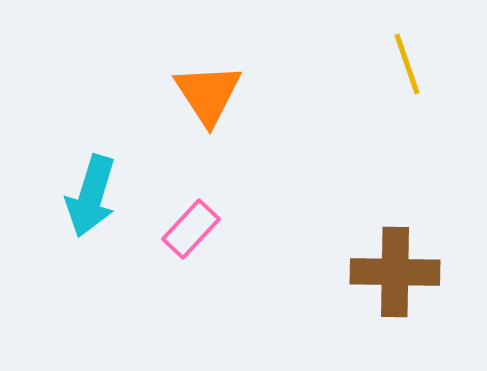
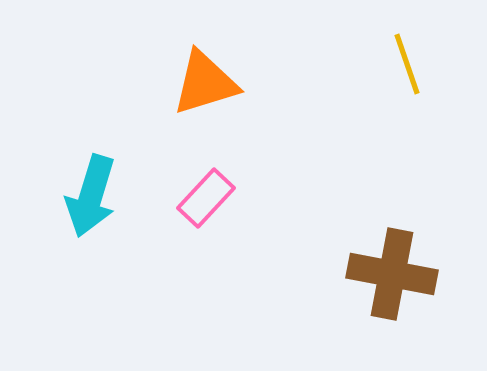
orange triangle: moved 3 px left, 11 px up; rotated 46 degrees clockwise
pink rectangle: moved 15 px right, 31 px up
brown cross: moved 3 px left, 2 px down; rotated 10 degrees clockwise
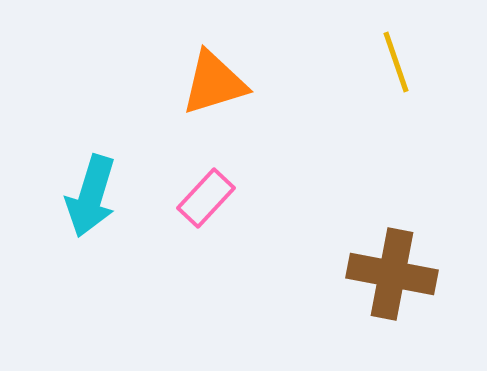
yellow line: moved 11 px left, 2 px up
orange triangle: moved 9 px right
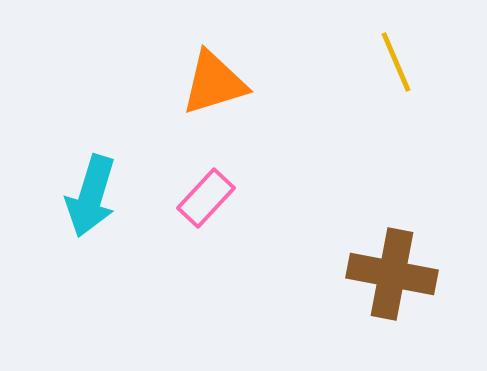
yellow line: rotated 4 degrees counterclockwise
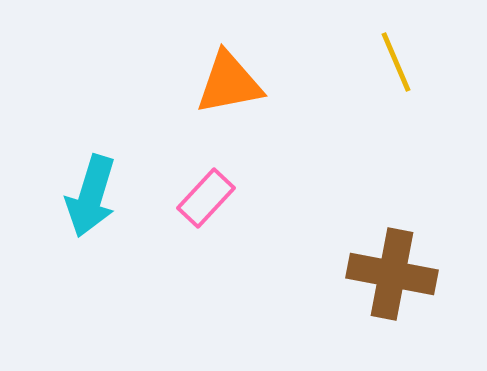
orange triangle: moved 15 px right; rotated 6 degrees clockwise
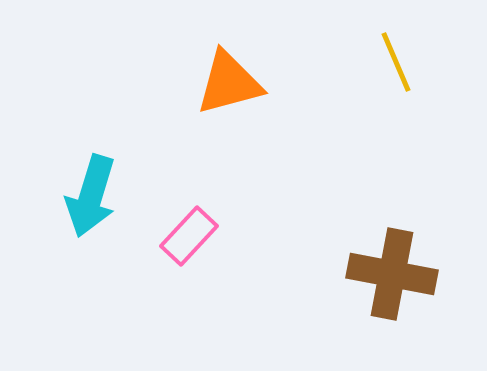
orange triangle: rotated 4 degrees counterclockwise
pink rectangle: moved 17 px left, 38 px down
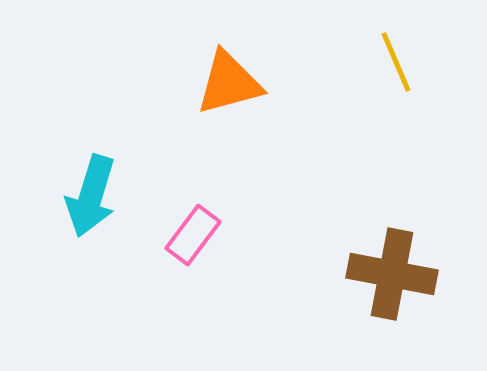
pink rectangle: moved 4 px right, 1 px up; rotated 6 degrees counterclockwise
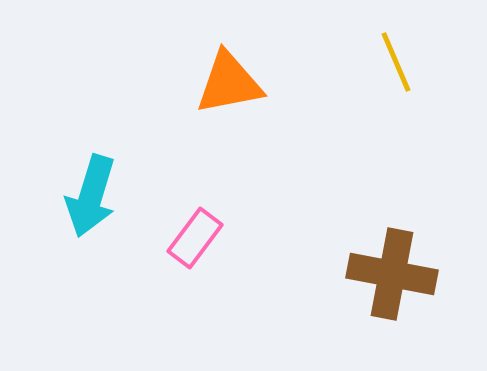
orange triangle: rotated 4 degrees clockwise
pink rectangle: moved 2 px right, 3 px down
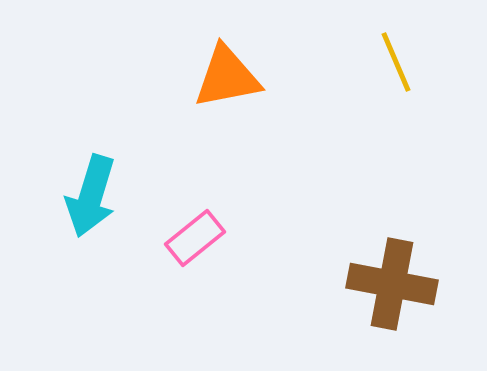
orange triangle: moved 2 px left, 6 px up
pink rectangle: rotated 14 degrees clockwise
brown cross: moved 10 px down
